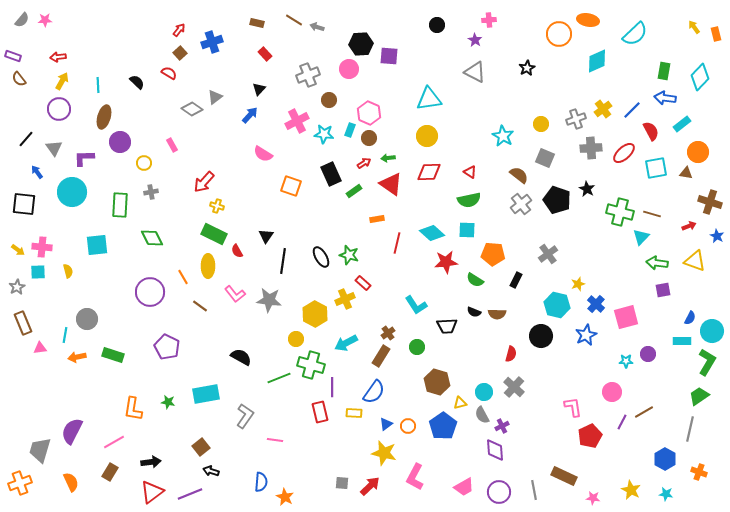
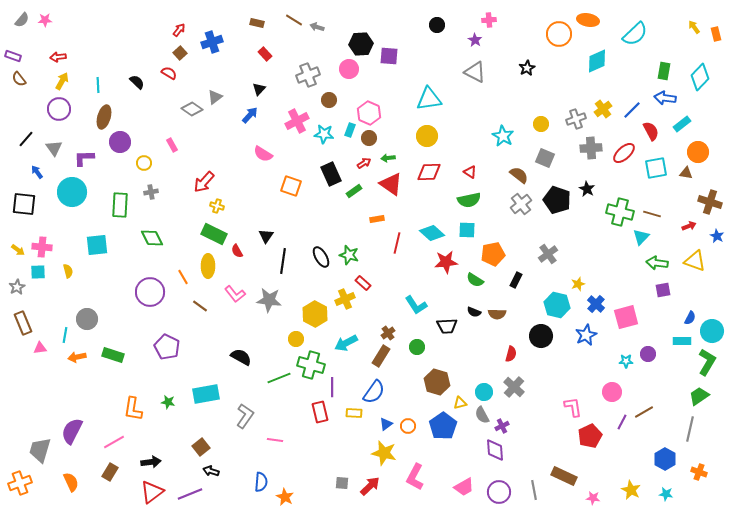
orange pentagon at (493, 254): rotated 15 degrees counterclockwise
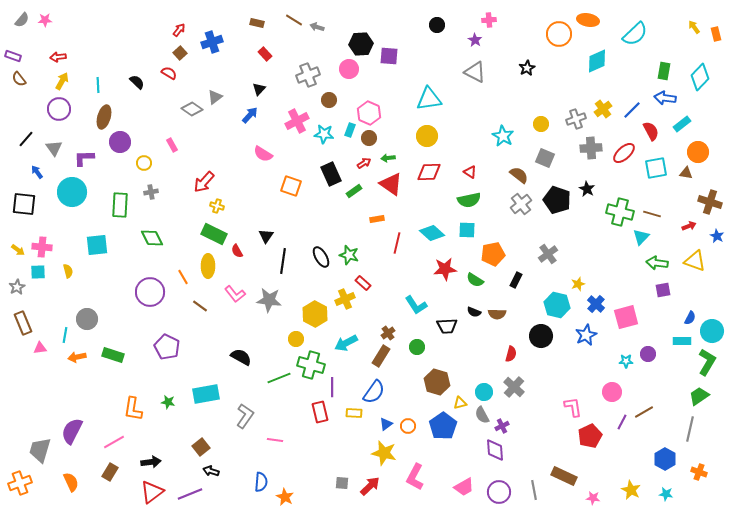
red star at (446, 262): moved 1 px left, 7 px down
